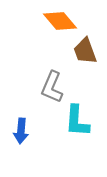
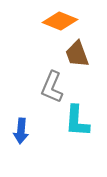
orange diamond: rotated 28 degrees counterclockwise
brown trapezoid: moved 8 px left, 3 px down
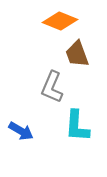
cyan L-shape: moved 5 px down
blue arrow: rotated 65 degrees counterclockwise
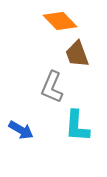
orange diamond: rotated 24 degrees clockwise
blue arrow: moved 1 px up
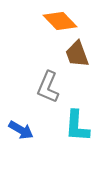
gray L-shape: moved 4 px left
